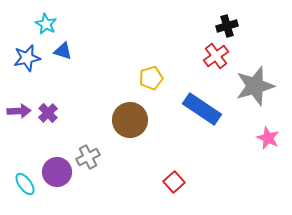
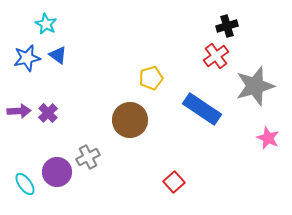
blue triangle: moved 5 px left, 4 px down; rotated 18 degrees clockwise
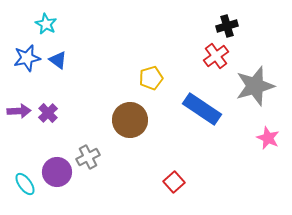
blue triangle: moved 5 px down
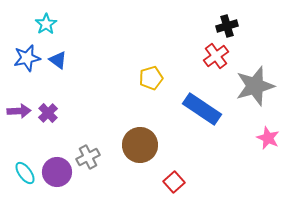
cyan star: rotated 10 degrees clockwise
brown circle: moved 10 px right, 25 px down
cyan ellipse: moved 11 px up
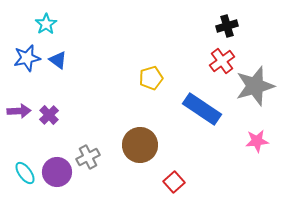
red cross: moved 6 px right, 5 px down
purple cross: moved 1 px right, 2 px down
pink star: moved 11 px left, 3 px down; rotated 30 degrees counterclockwise
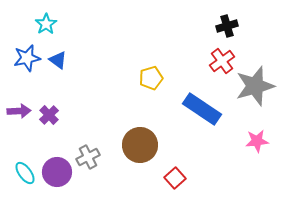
red square: moved 1 px right, 4 px up
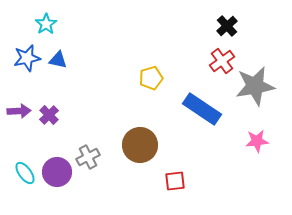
black cross: rotated 25 degrees counterclockwise
blue triangle: rotated 24 degrees counterclockwise
gray star: rotated 6 degrees clockwise
red square: moved 3 px down; rotated 35 degrees clockwise
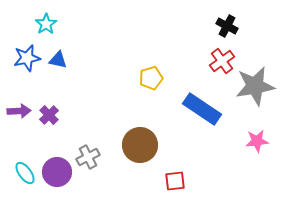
black cross: rotated 20 degrees counterclockwise
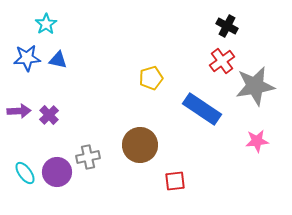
blue star: rotated 8 degrees clockwise
gray cross: rotated 15 degrees clockwise
